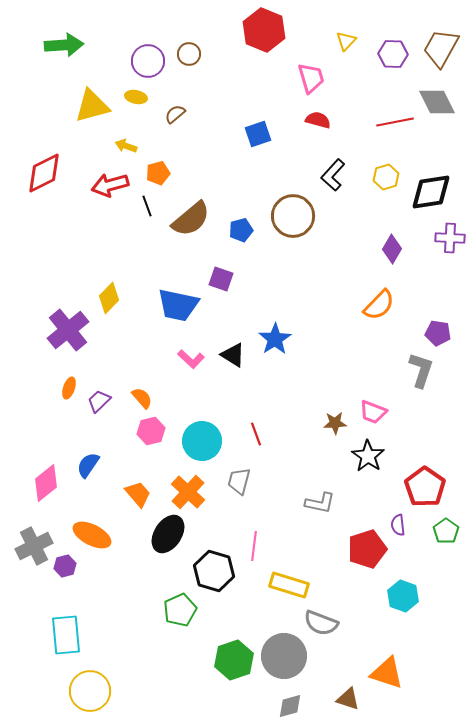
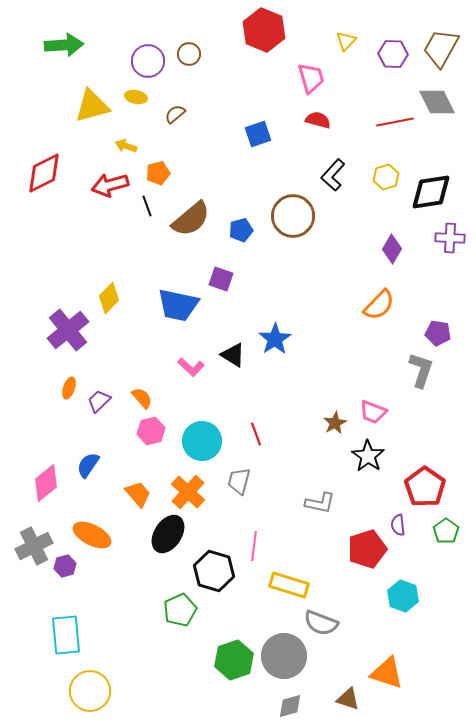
pink L-shape at (191, 359): moved 8 px down
brown star at (335, 423): rotated 25 degrees counterclockwise
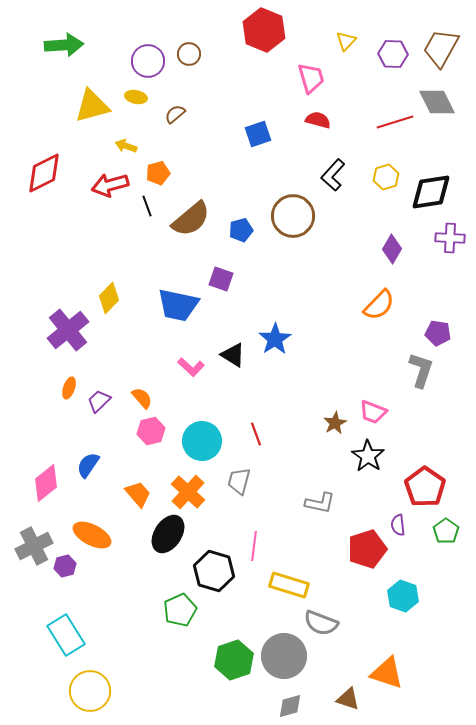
red line at (395, 122): rotated 6 degrees counterclockwise
cyan rectangle at (66, 635): rotated 27 degrees counterclockwise
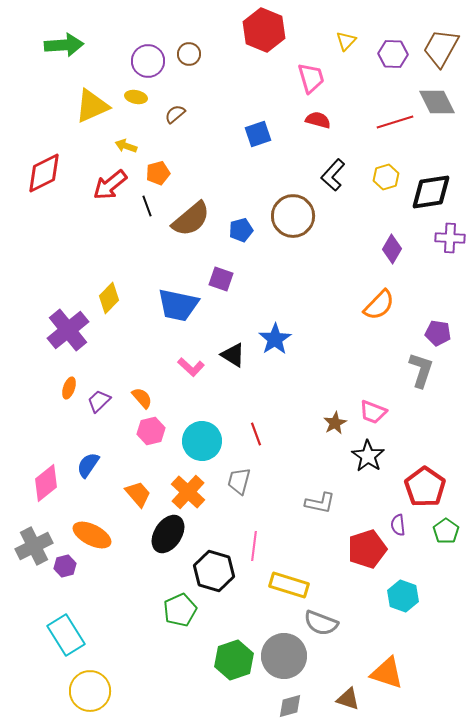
yellow triangle at (92, 106): rotated 9 degrees counterclockwise
red arrow at (110, 185): rotated 24 degrees counterclockwise
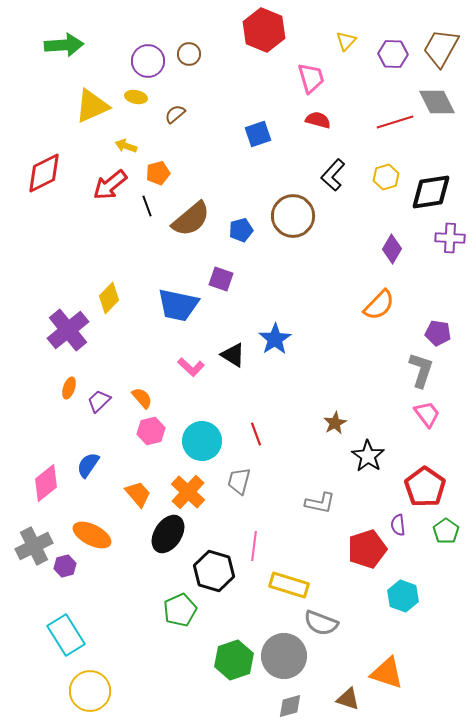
pink trapezoid at (373, 412): moved 54 px right, 2 px down; rotated 148 degrees counterclockwise
